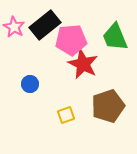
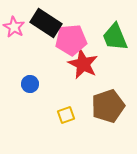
black rectangle: moved 1 px right, 2 px up; rotated 72 degrees clockwise
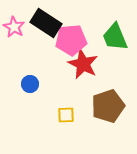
yellow square: rotated 18 degrees clockwise
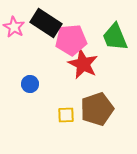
brown pentagon: moved 11 px left, 3 px down
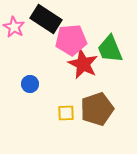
black rectangle: moved 4 px up
green trapezoid: moved 5 px left, 12 px down
yellow square: moved 2 px up
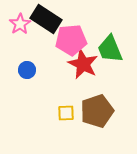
pink star: moved 6 px right, 3 px up; rotated 10 degrees clockwise
blue circle: moved 3 px left, 14 px up
brown pentagon: moved 2 px down
